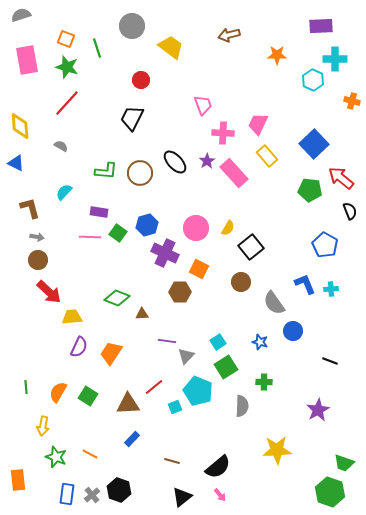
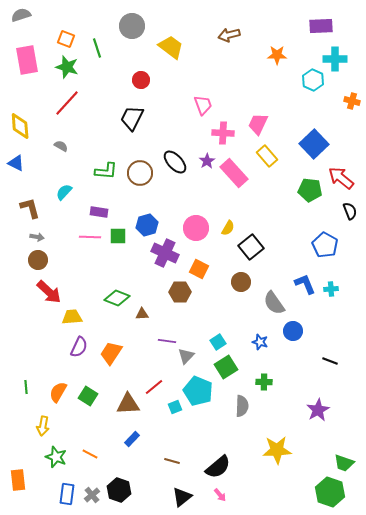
green square at (118, 233): moved 3 px down; rotated 36 degrees counterclockwise
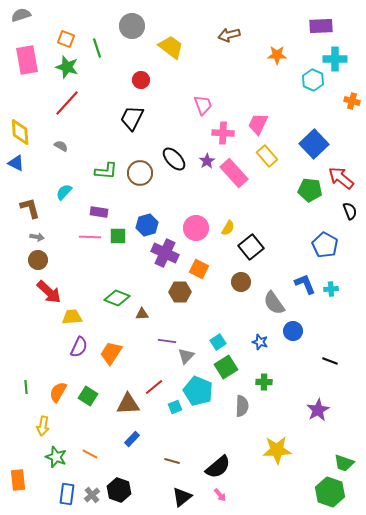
yellow diamond at (20, 126): moved 6 px down
black ellipse at (175, 162): moved 1 px left, 3 px up
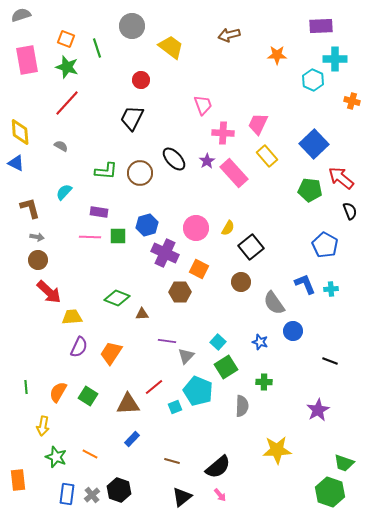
cyan square at (218, 342): rotated 14 degrees counterclockwise
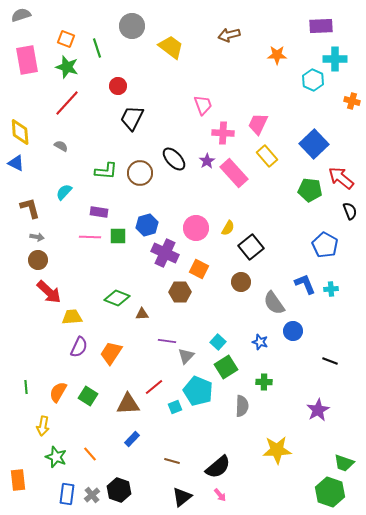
red circle at (141, 80): moved 23 px left, 6 px down
orange line at (90, 454): rotated 21 degrees clockwise
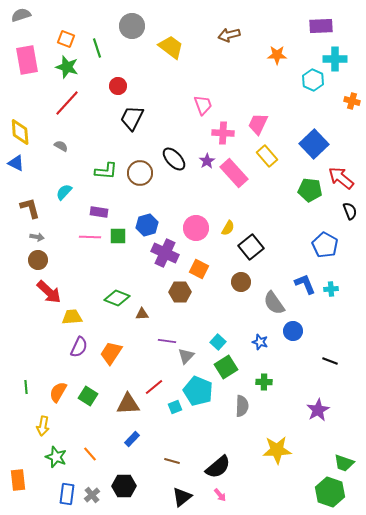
black hexagon at (119, 490): moved 5 px right, 4 px up; rotated 20 degrees counterclockwise
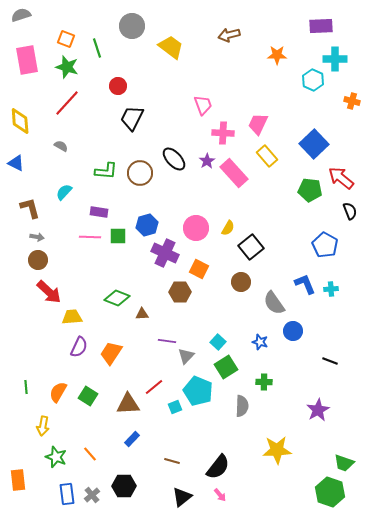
yellow diamond at (20, 132): moved 11 px up
black semicircle at (218, 467): rotated 12 degrees counterclockwise
blue rectangle at (67, 494): rotated 15 degrees counterclockwise
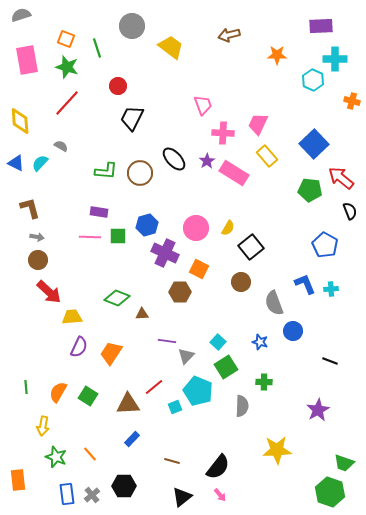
pink rectangle at (234, 173): rotated 16 degrees counterclockwise
cyan semicircle at (64, 192): moved 24 px left, 29 px up
gray semicircle at (274, 303): rotated 15 degrees clockwise
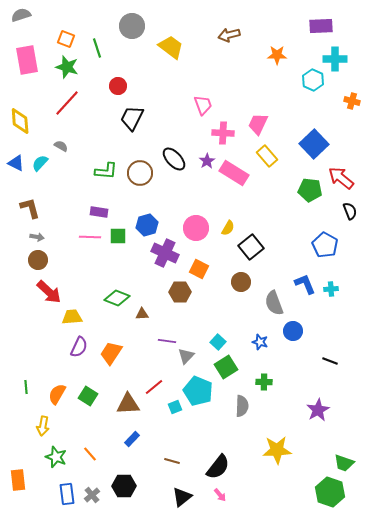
orange semicircle at (58, 392): moved 1 px left, 2 px down
